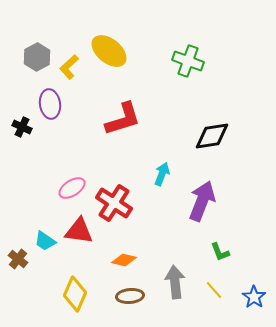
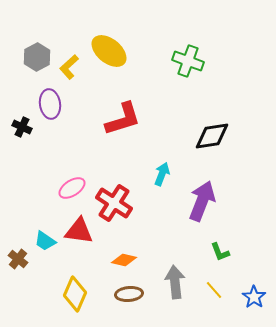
brown ellipse: moved 1 px left, 2 px up
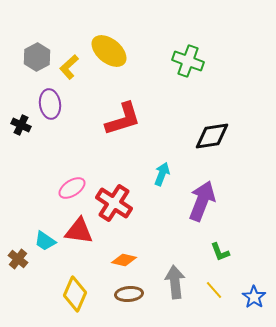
black cross: moved 1 px left, 2 px up
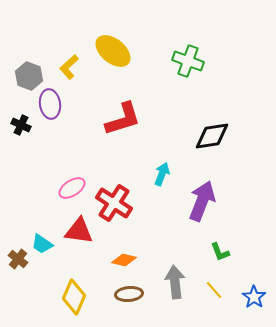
yellow ellipse: moved 4 px right
gray hexagon: moved 8 px left, 19 px down; rotated 12 degrees counterclockwise
cyan trapezoid: moved 3 px left, 3 px down
yellow diamond: moved 1 px left, 3 px down
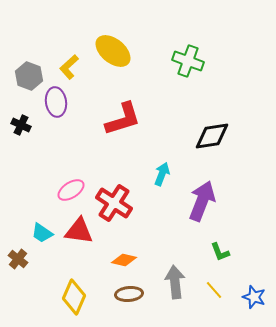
purple ellipse: moved 6 px right, 2 px up
pink ellipse: moved 1 px left, 2 px down
cyan trapezoid: moved 11 px up
blue star: rotated 15 degrees counterclockwise
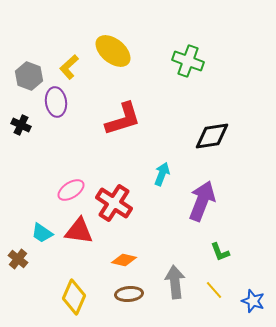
blue star: moved 1 px left, 4 px down
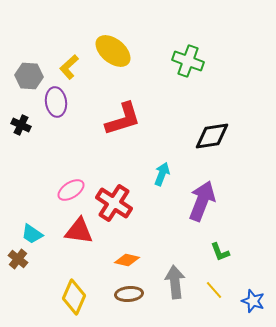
gray hexagon: rotated 16 degrees counterclockwise
cyan trapezoid: moved 10 px left, 1 px down
orange diamond: moved 3 px right
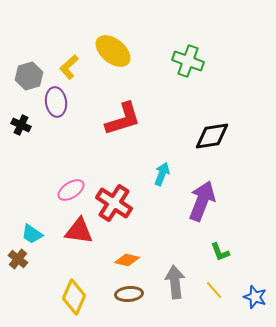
gray hexagon: rotated 20 degrees counterclockwise
blue star: moved 2 px right, 4 px up
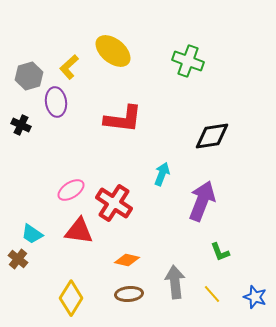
red L-shape: rotated 24 degrees clockwise
yellow line: moved 2 px left, 4 px down
yellow diamond: moved 3 px left, 1 px down; rotated 8 degrees clockwise
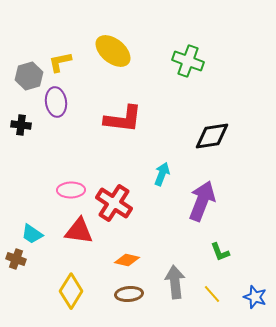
yellow L-shape: moved 9 px left, 5 px up; rotated 30 degrees clockwise
black cross: rotated 18 degrees counterclockwise
pink ellipse: rotated 32 degrees clockwise
brown cross: moved 2 px left; rotated 18 degrees counterclockwise
yellow diamond: moved 7 px up
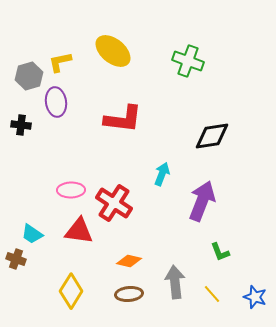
orange diamond: moved 2 px right, 1 px down
